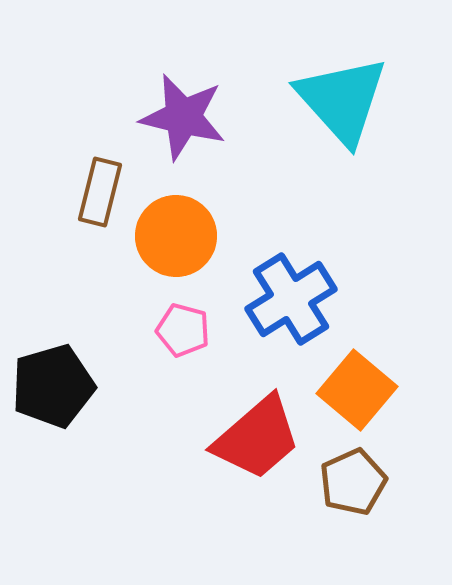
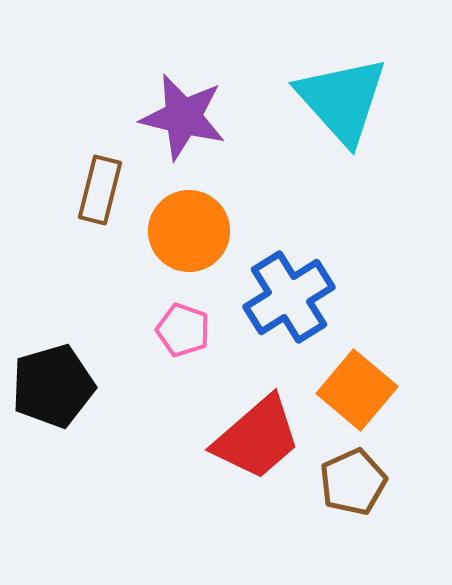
brown rectangle: moved 2 px up
orange circle: moved 13 px right, 5 px up
blue cross: moved 2 px left, 2 px up
pink pentagon: rotated 4 degrees clockwise
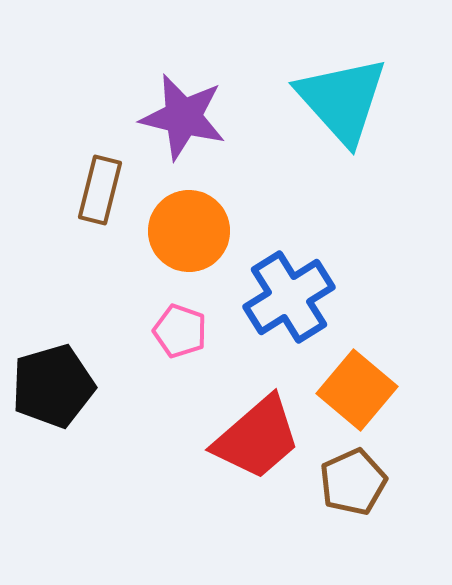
pink pentagon: moved 3 px left, 1 px down
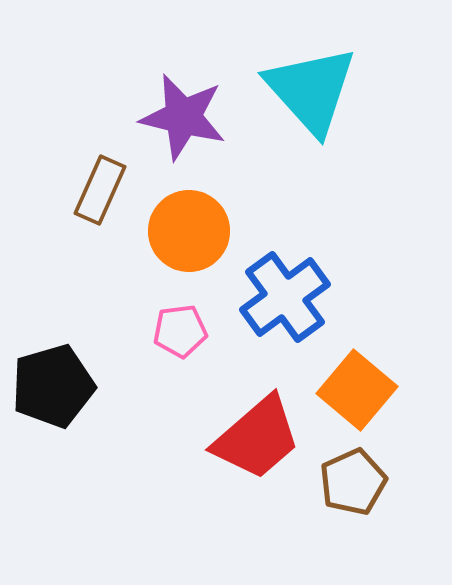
cyan triangle: moved 31 px left, 10 px up
brown rectangle: rotated 10 degrees clockwise
blue cross: moved 4 px left; rotated 4 degrees counterclockwise
pink pentagon: rotated 26 degrees counterclockwise
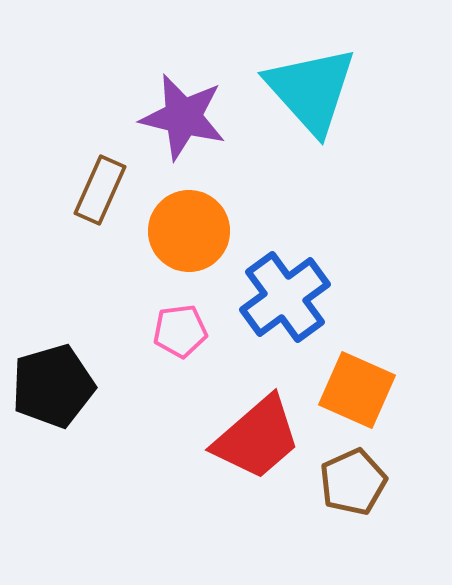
orange square: rotated 16 degrees counterclockwise
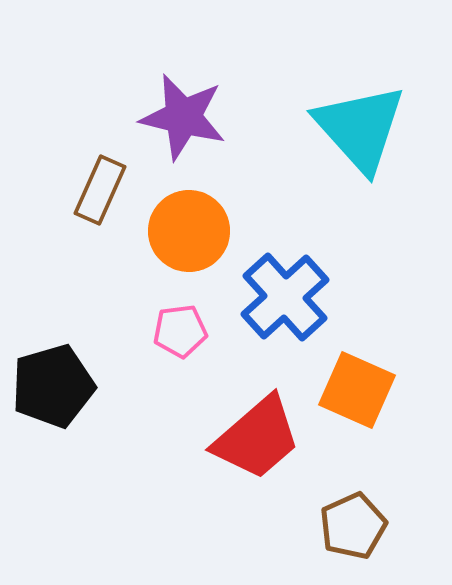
cyan triangle: moved 49 px right, 38 px down
blue cross: rotated 6 degrees counterclockwise
brown pentagon: moved 44 px down
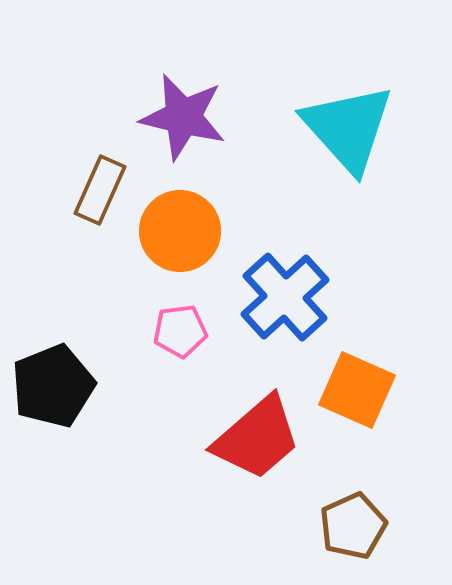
cyan triangle: moved 12 px left
orange circle: moved 9 px left
black pentagon: rotated 6 degrees counterclockwise
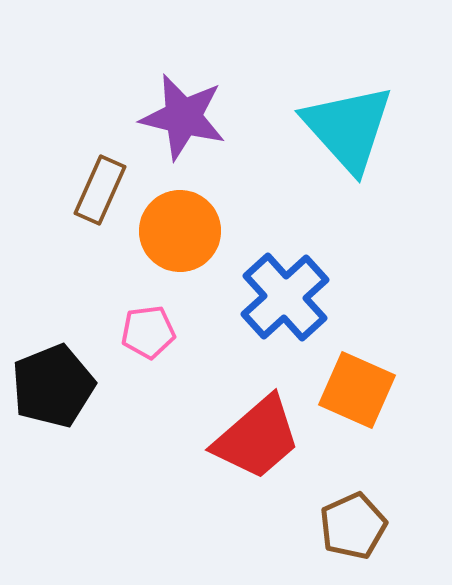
pink pentagon: moved 32 px left, 1 px down
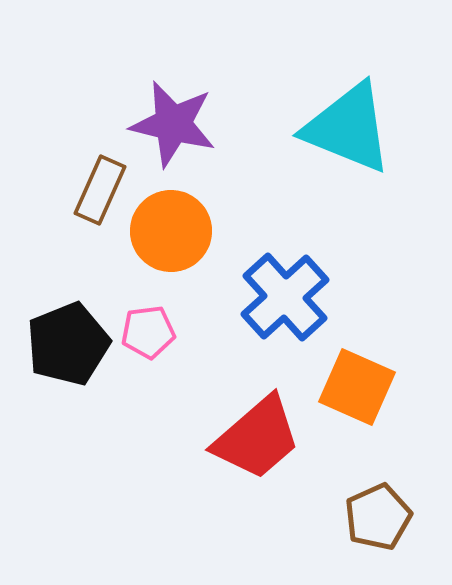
purple star: moved 10 px left, 7 px down
cyan triangle: rotated 26 degrees counterclockwise
orange circle: moved 9 px left
black pentagon: moved 15 px right, 42 px up
orange square: moved 3 px up
brown pentagon: moved 25 px right, 9 px up
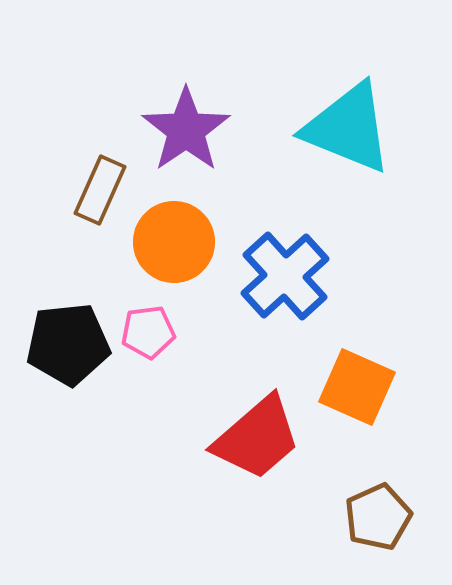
purple star: moved 13 px right, 6 px down; rotated 24 degrees clockwise
orange circle: moved 3 px right, 11 px down
blue cross: moved 21 px up
black pentagon: rotated 16 degrees clockwise
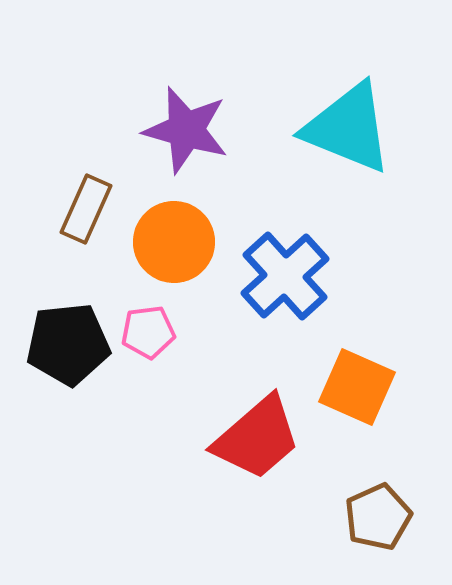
purple star: rotated 22 degrees counterclockwise
brown rectangle: moved 14 px left, 19 px down
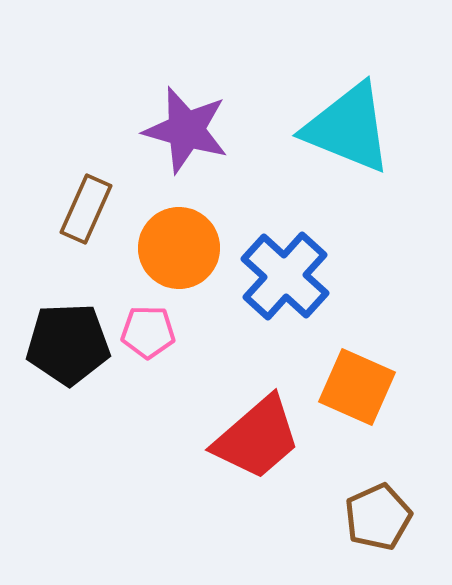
orange circle: moved 5 px right, 6 px down
blue cross: rotated 6 degrees counterclockwise
pink pentagon: rotated 8 degrees clockwise
black pentagon: rotated 4 degrees clockwise
